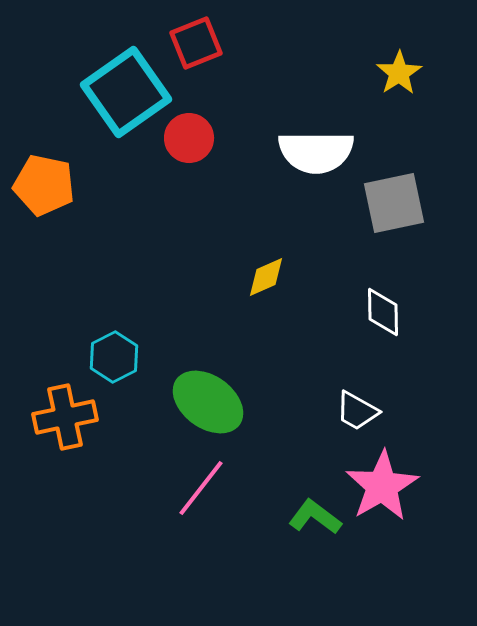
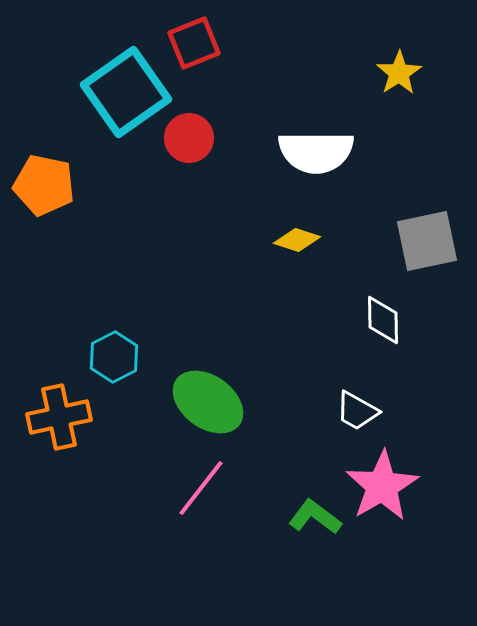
red square: moved 2 px left
gray square: moved 33 px right, 38 px down
yellow diamond: moved 31 px right, 37 px up; rotated 42 degrees clockwise
white diamond: moved 8 px down
orange cross: moved 6 px left
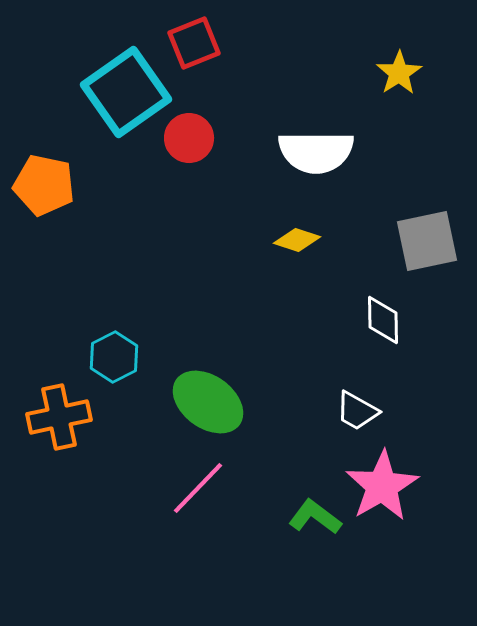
pink line: moved 3 px left; rotated 6 degrees clockwise
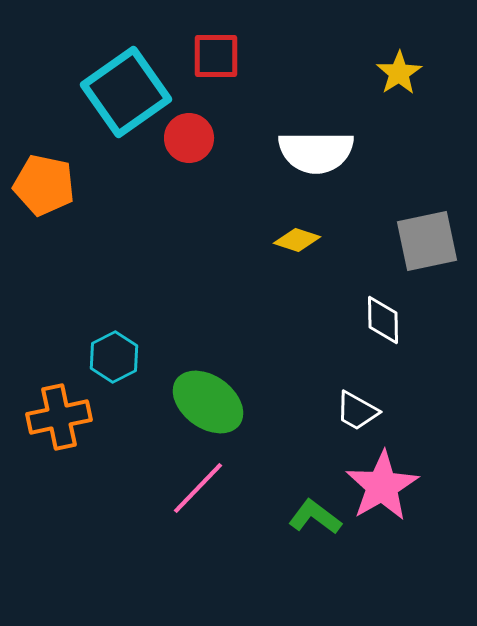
red square: moved 22 px right, 13 px down; rotated 22 degrees clockwise
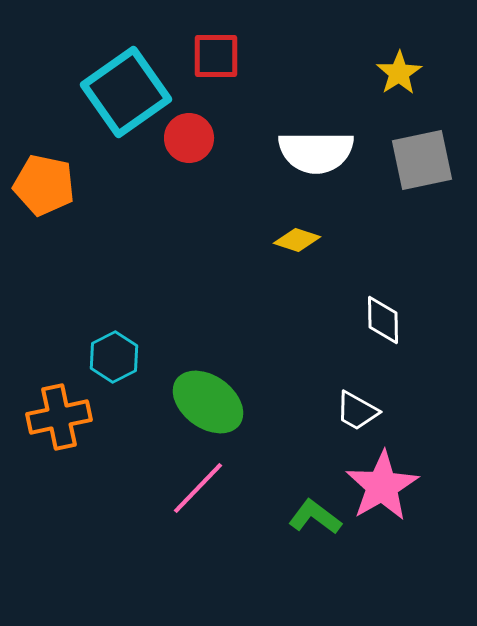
gray square: moved 5 px left, 81 px up
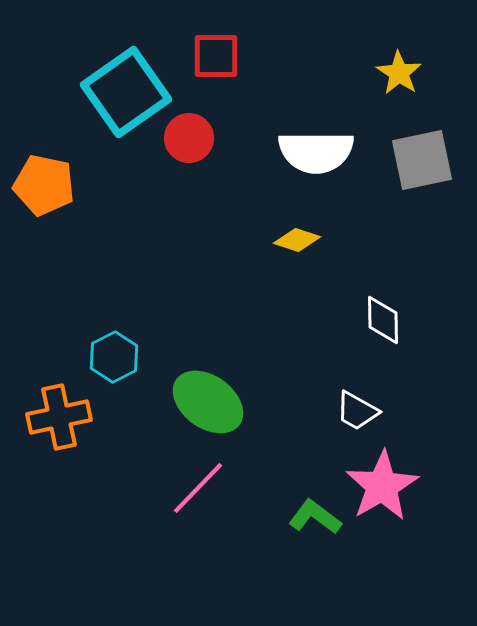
yellow star: rotated 6 degrees counterclockwise
